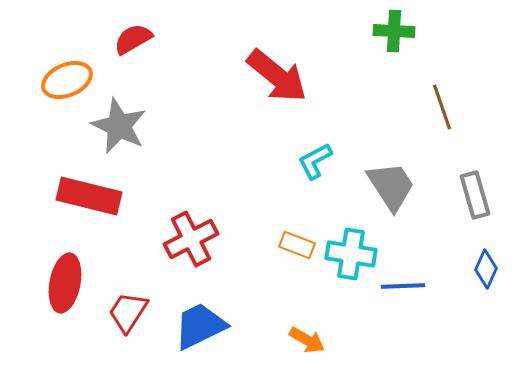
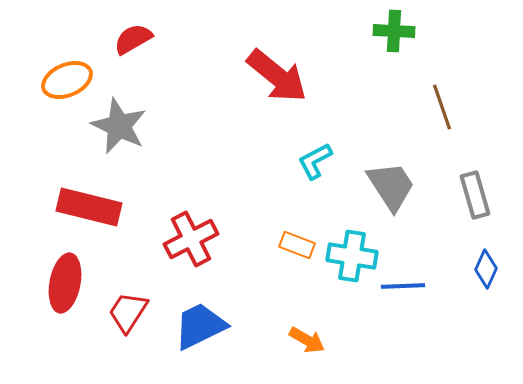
red rectangle: moved 11 px down
cyan cross: moved 1 px right, 2 px down
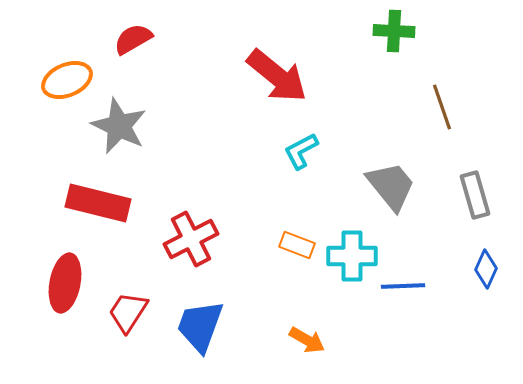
cyan L-shape: moved 14 px left, 10 px up
gray trapezoid: rotated 6 degrees counterclockwise
red rectangle: moved 9 px right, 4 px up
cyan cross: rotated 9 degrees counterclockwise
blue trapezoid: rotated 44 degrees counterclockwise
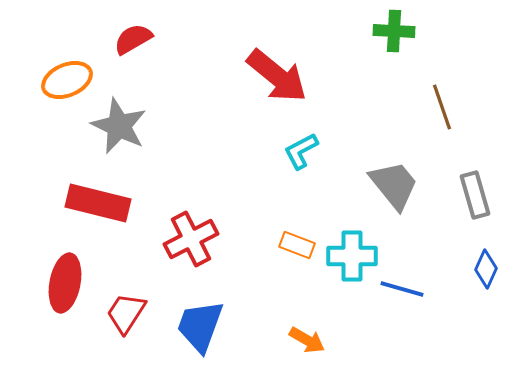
gray trapezoid: moved 3 px right, 1 px up
blue line: moved 1 px left, 3 px down; rotated 18 degrees clockwise
red trapezoid: moved 2 px left, 1 px down
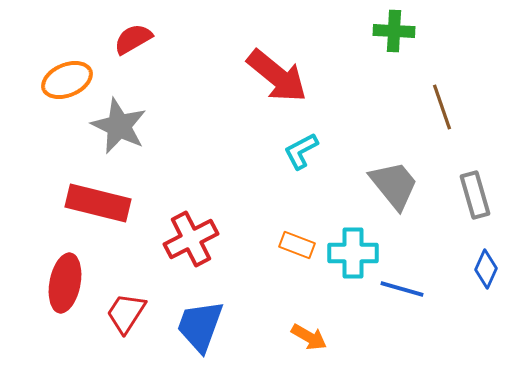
cyan cross: moved 1 px right, 3 px up
orange arrow: moved 2 px right, 3 px up
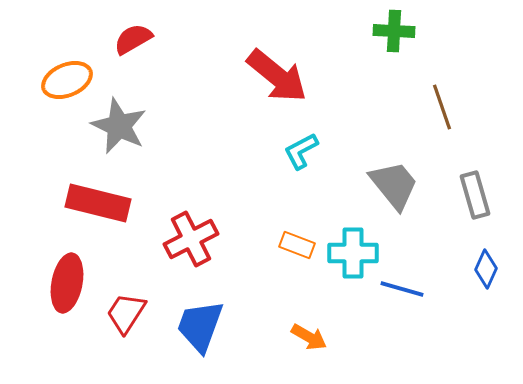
red ellipse: moved 2 px right
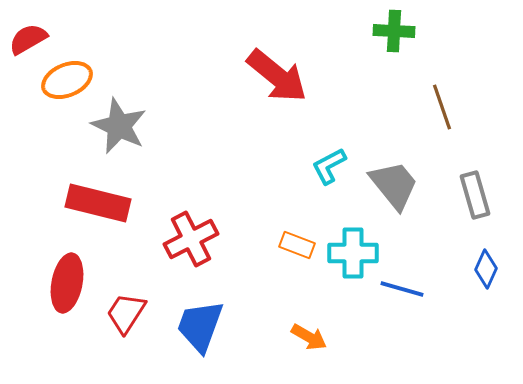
red semicircle: moved 105 px left
cyan L-shape: moved 28 px right, 15 px down
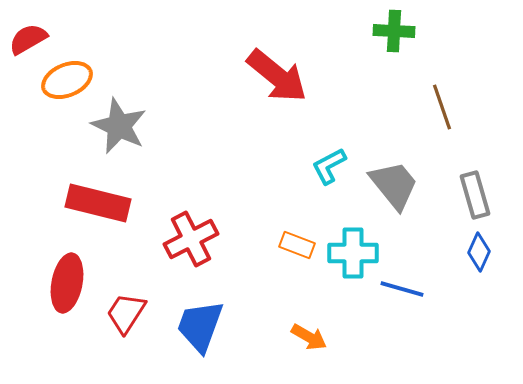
blue diamond: moved 7 px left, 17 px up
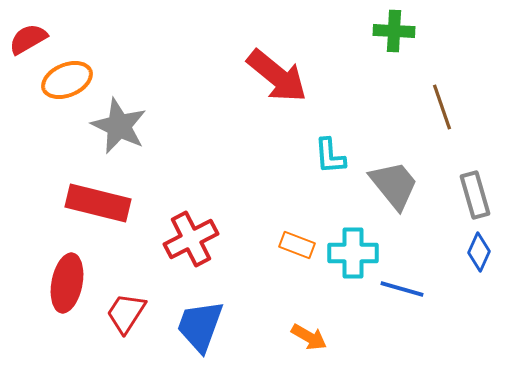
cyan L-shape: moved 1 px right, 10 px up; rotated 66 degrees counterclockwise
